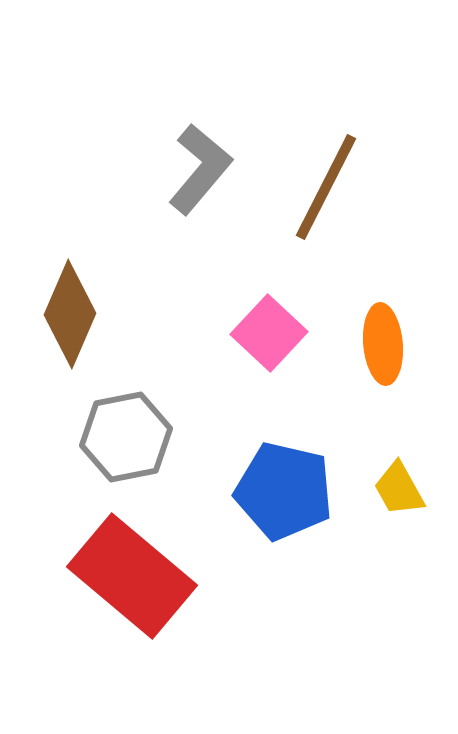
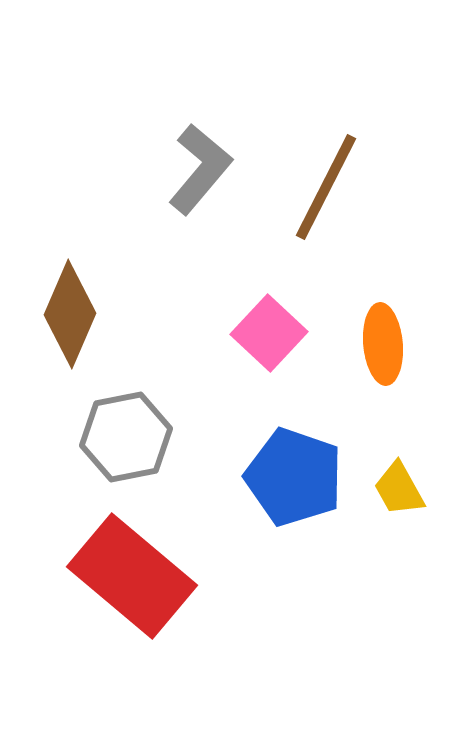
blue pentagon: moved 10 px right, 14 px up; rotated 6 degrees clockwise
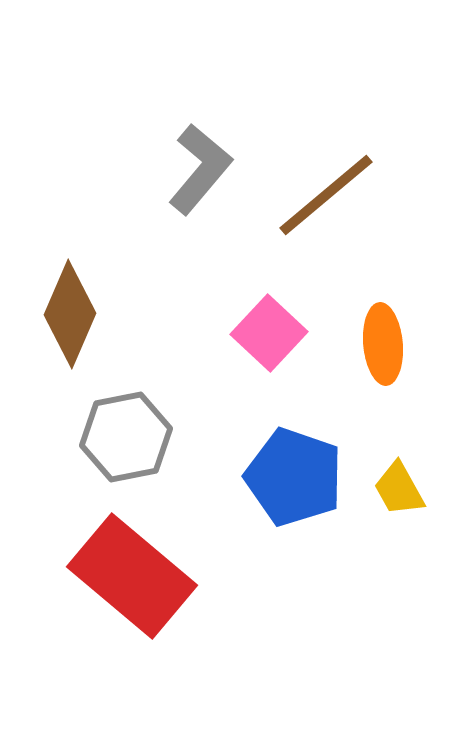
brown line: moved 8 px down; rotated 23 degrees clockwise
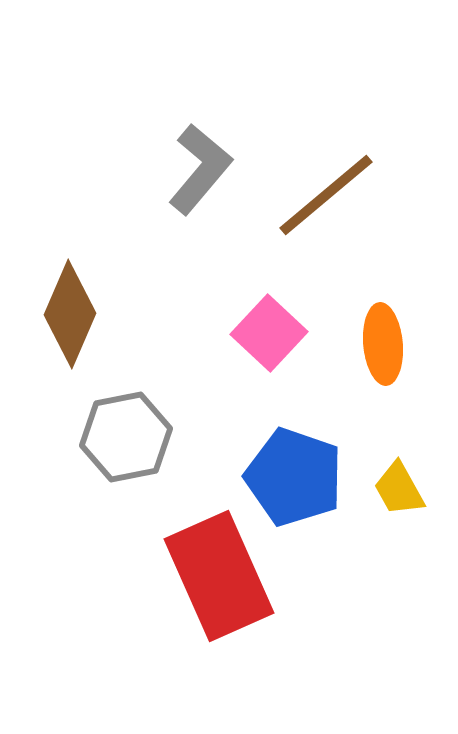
red rectangle: moved 87 px right; rotated 26 degrees clockwise
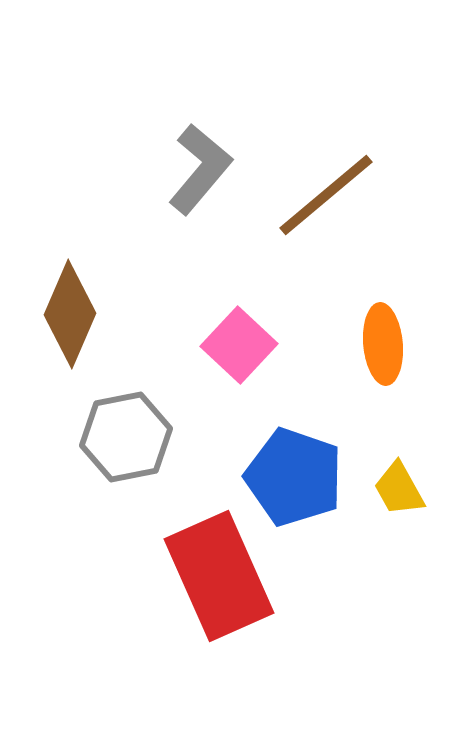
pink square: moved 30 px left, 12 px down
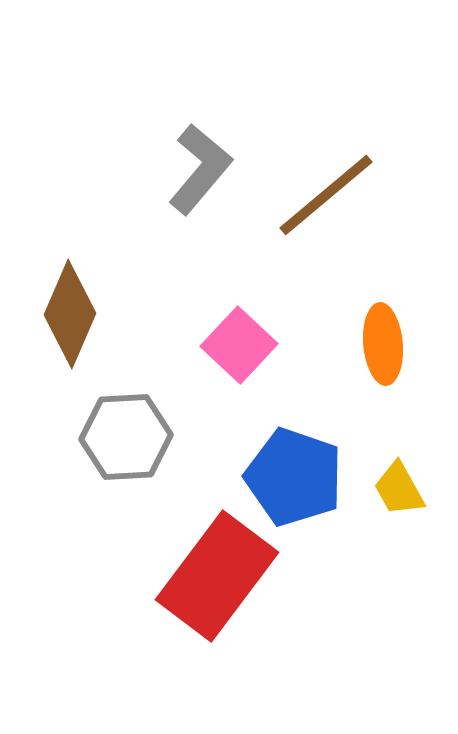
gray hexagon: rotated 8 degrees clockwise
red rectangle: moved 2 px left; rotated 61 degrees clockwise
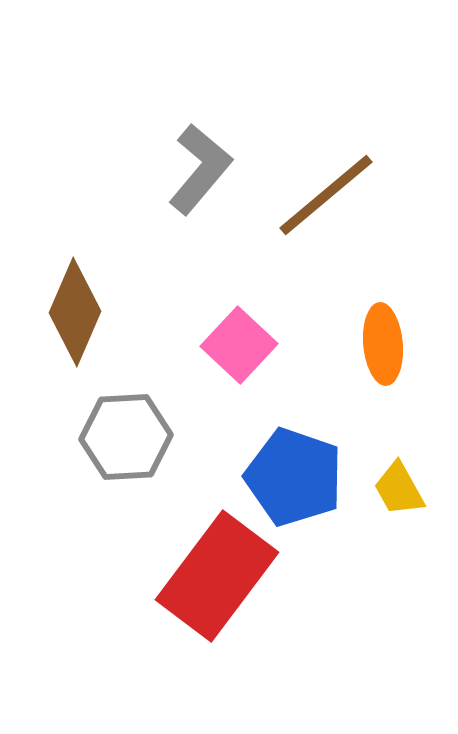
brown diamond: moved 5 px right, 2 px up
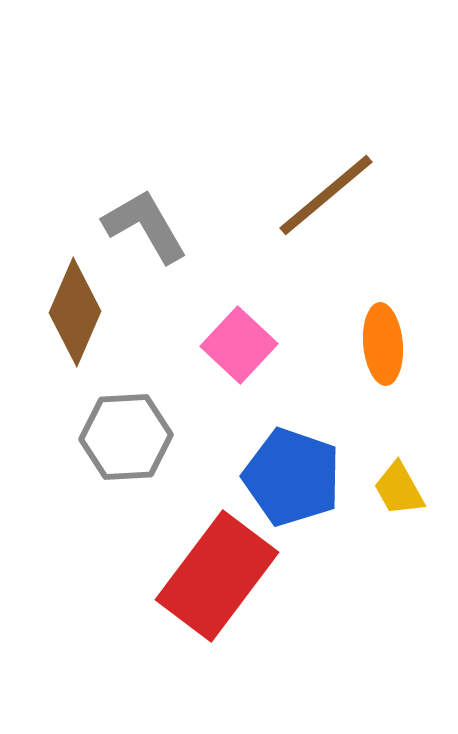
gray L-shape: moved 55 px left, 57 px down; rotated 70 degrees counterclockwise
blue pentagon: moved 2 px left
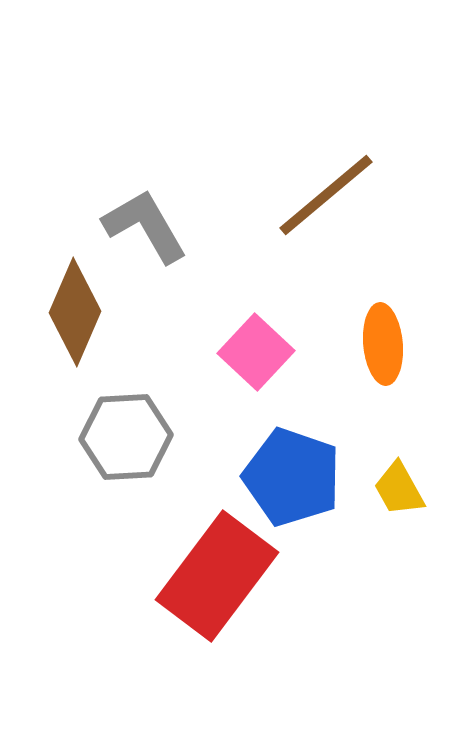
pink square: moved 17 px right, 7 px down
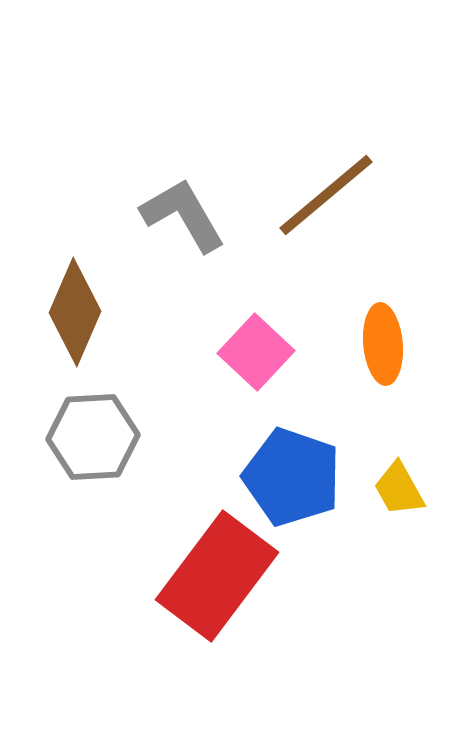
gray L-shape: moved 38 px right, 11 px up
gray hexagon: moved 33 px left
